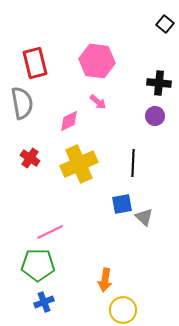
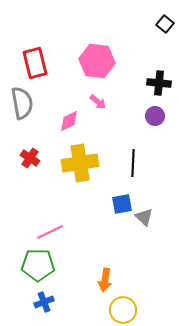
yellow cross: moved 1 px right, 1 px up; rotated 15 degrees clockwise
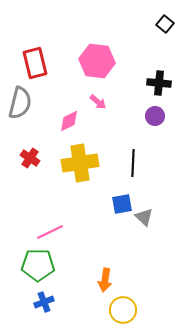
gray semicircle: moved 2 px left; rotated 24 degrees clockwise
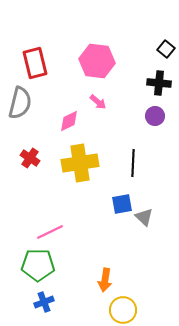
black square: moved 1 px right, 25 px down
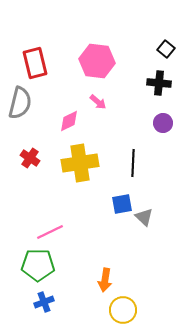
purple circle: moved 8 px right, 7 px down
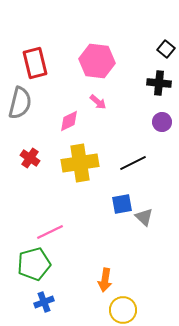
purple circle: moved 1 px left, 1 px up
black line: rotated 60 degrees clockwise
green pentagon: moved 4 px left, 1 px up; rotated 16 degrees counterclockwise
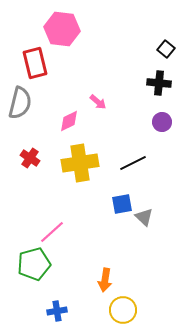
pink hexagon: moved 35 px left, 32 px up
pink line: moved 2 px right; rotated 16 degrees counterclockwise
blue cross: moved 13 px right, 9 px down; rotated 12 degrees clockwise
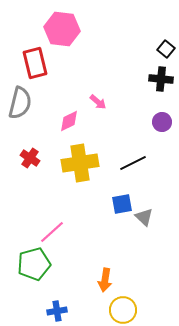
black cross: moved 2 px right, 4 px up
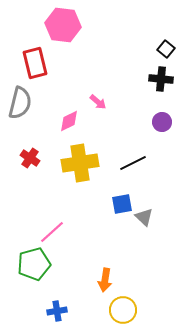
pink hexagon: moved 1 px right, 4 px up
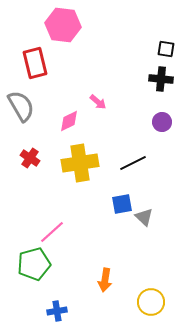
black square: rotated 30 degrees counterclockwise
gray semicircle: moved 1 px right, 3 px down; rotated 44 degrees counterclockwise
yellow circle: moved 28 px right, 8 px up
